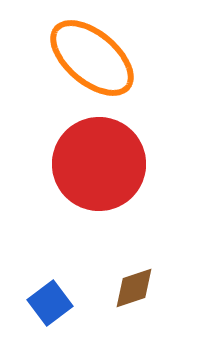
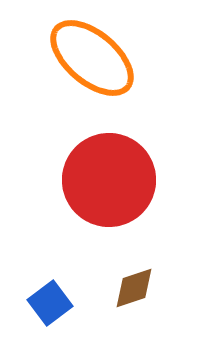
red circle: moved 10 px right, 16 px down
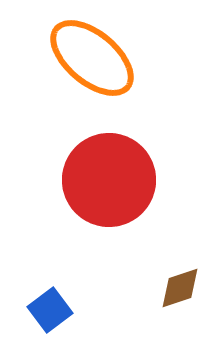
brown diamond: moved 46 px right
blue square: moved 7 px down
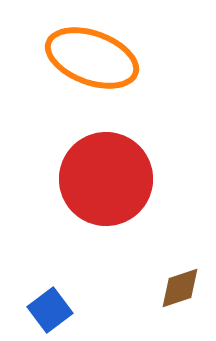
orange ellipse: rotated 20 degrees counterclockwise
red circle: moved 3 px left, 1 px up
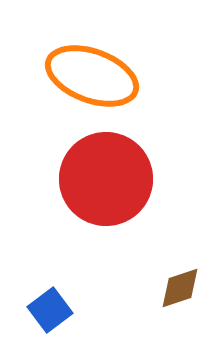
orange ellipse: moved 18 px down
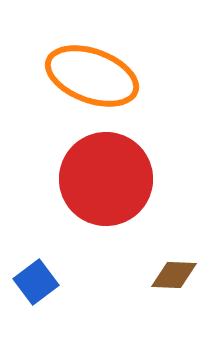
brown diamond: moved 6 px left, 13 px up; rotated 21 degrees clockwise
blue square: moved 14 px left, 28 px up
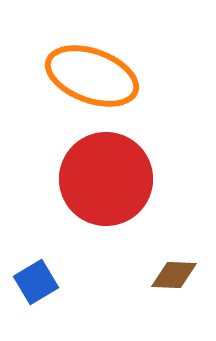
blue square: rotated 6 degrees clockwise
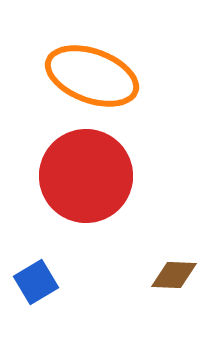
red circle: moved 20 px left, 3 px up
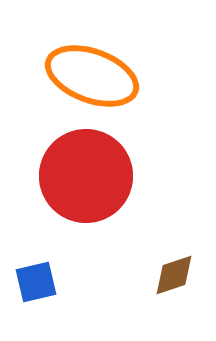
brown diamond: rotated 21 degrees counterclockwise
blue square: rotated 18 degrees clockwise
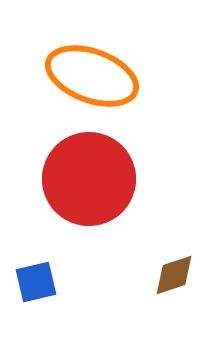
red circle: moved 3 px right, 3 px down
